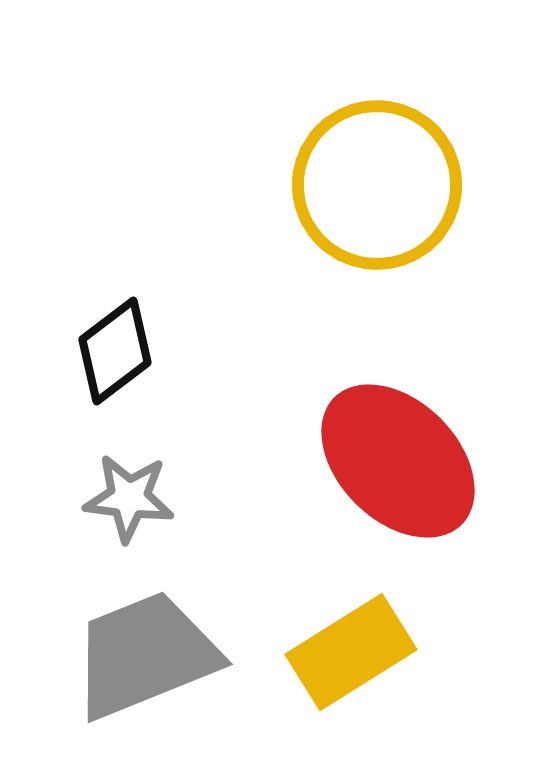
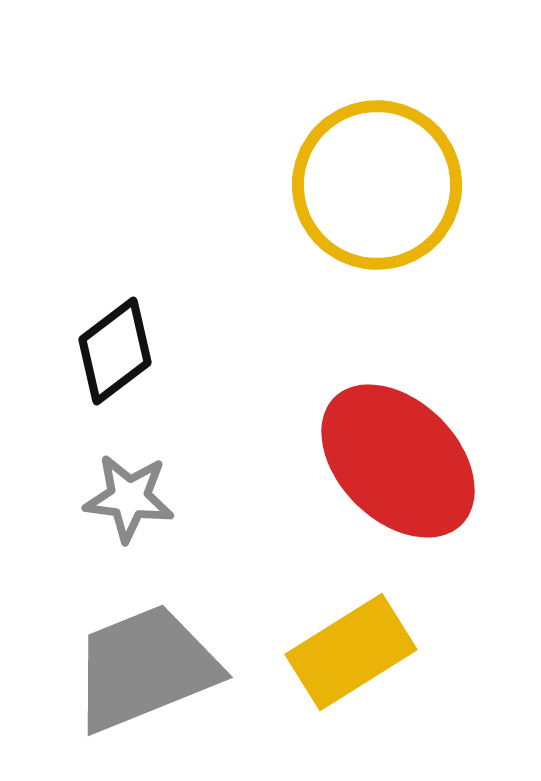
gray trapezoid: moved 13 px down
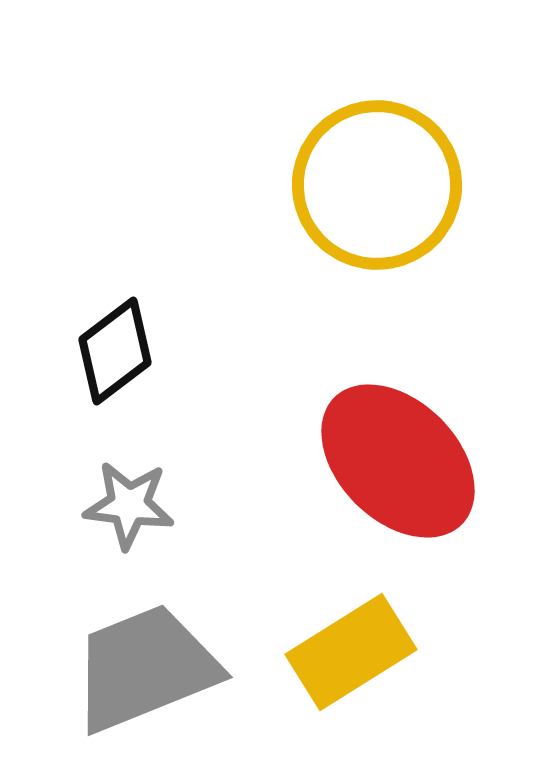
gray star: moved 7 px down
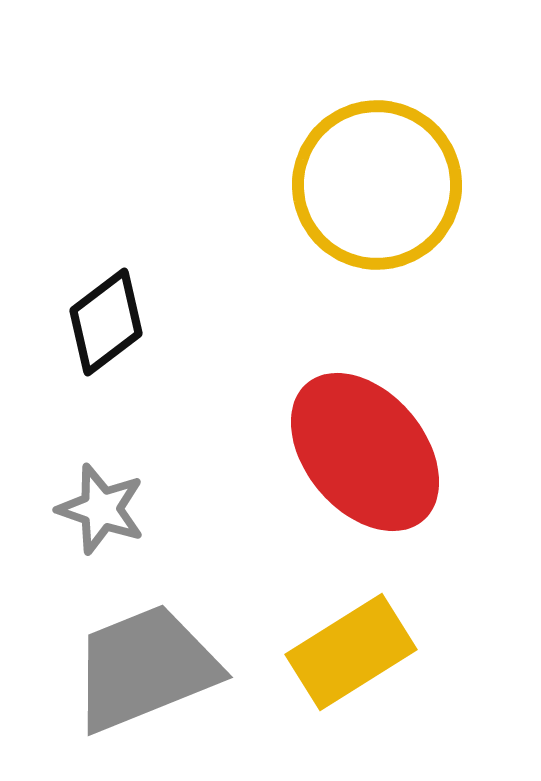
black diamond: moved 9 px left, 29 px up
red ellipse: moved 33 px left, 9 px up; rotated 5 degrees clockwise
gray star: moved 28 px left, 4 px down; rotated 12 degrees clockwise
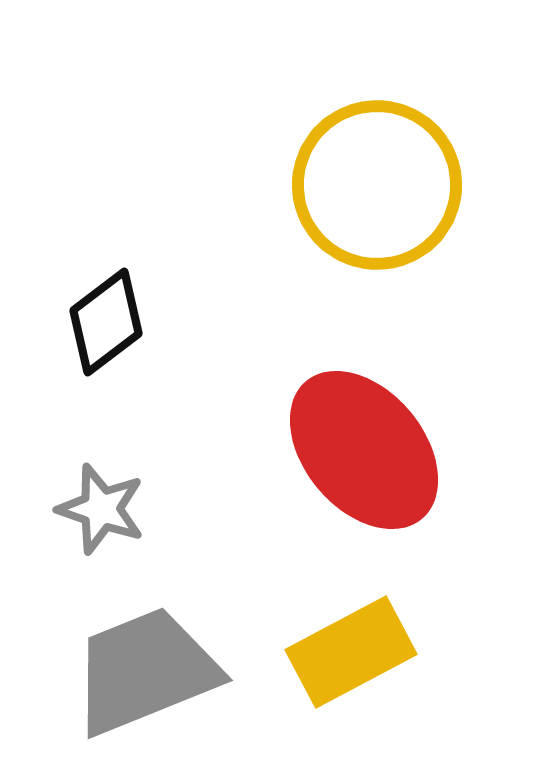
red ellipse: moved 1 px left, 2 px up
yellow rectangle: rotated 4 degrees clockwise
gray trapezoid: moved 3 px down
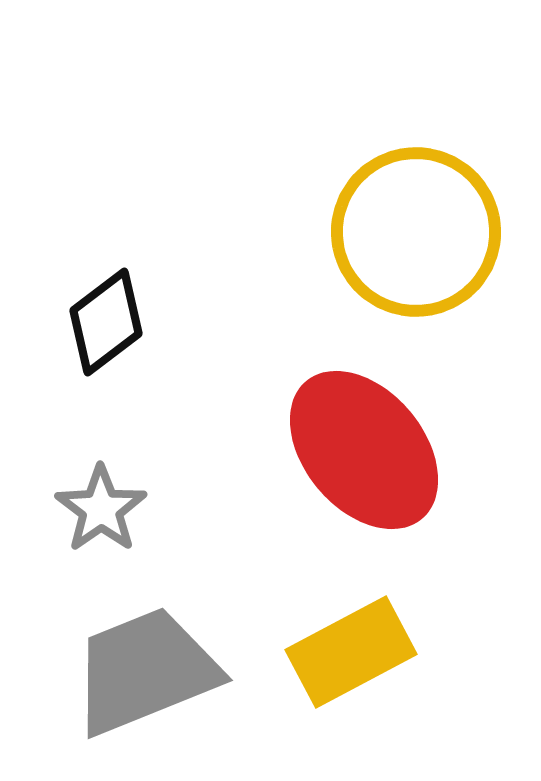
yellow circle: moved 39 px right, 47 px down
gray star: rotated 18 degrees clockwise
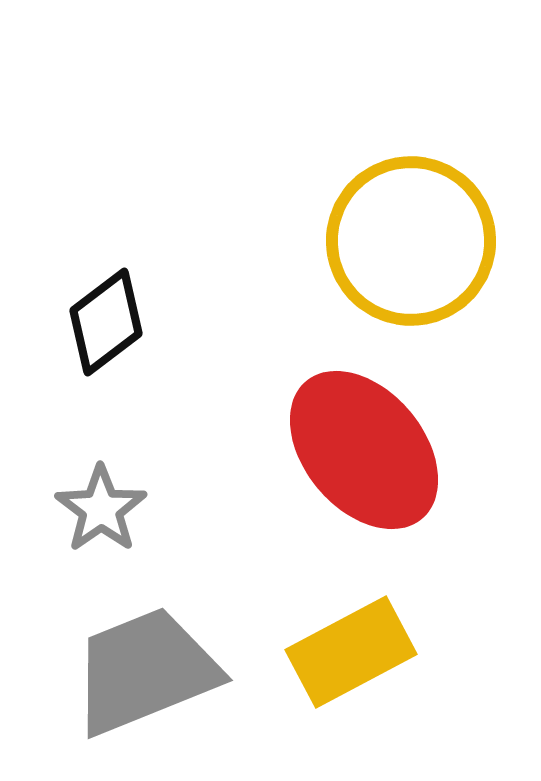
yellow circle: moved 5 px left, 9 px down
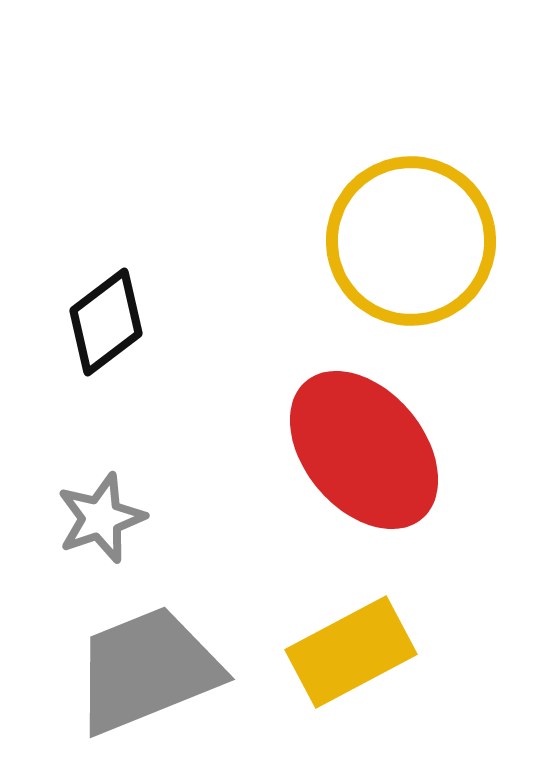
gray star: moved 9 px down; rotated 16 degrees clockwise
gray trapezoid: moved 2 px right, 1 px up
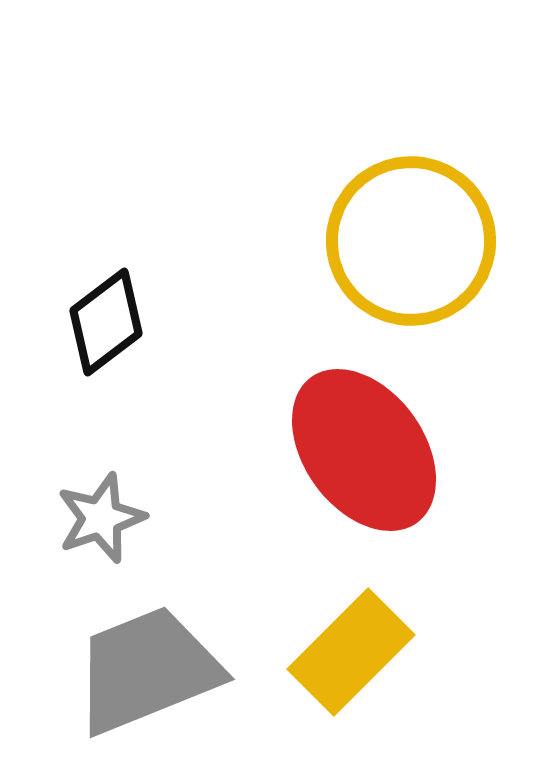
red ellipse: rotated 4 degrees clockwise
yellow rectangle: rotated 17 degrees counterclockwise
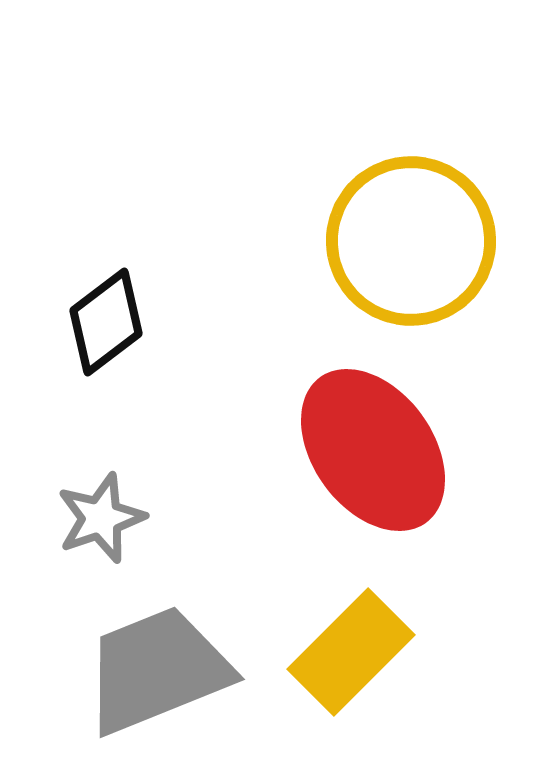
red ellipse: moved 9 px right
gray trapezoid: moved 10 px right
